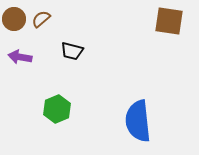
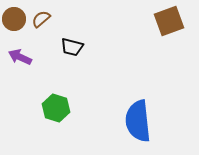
brown square: rotated 28 degrees counterclockwise
black trapezoid: moved 4 px up
purple arrow: rotated 15 degrees clockwise
green hexagon: moved 1 px left, 1 px up; rotated 20 degrees counterclockwise
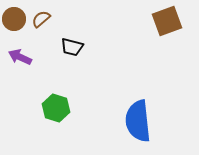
brown square: moved 2 px left
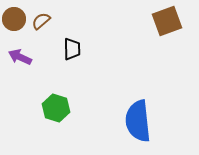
brown semicircle: moved 2 px down
black trapezoid: moved 2 px down; rotated 105 degrees counterclockwise
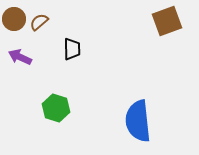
brown semicircle: moved 2 px left, 1 px down
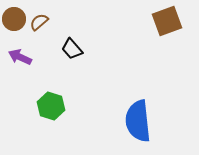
black trapezoid: rotated 140 degrees clockwise
green hexagon: moved 5 px left, 2 px up
